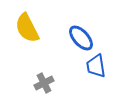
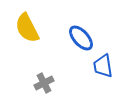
blue trapezoid: moved 7 px right
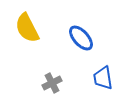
blue trapezoid: moved 12 px down
gray cross: moved 8 px right
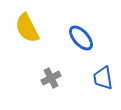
gray cross: moved 1 px left, 5 px up
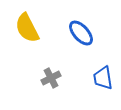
blue ellipse: moved 5 px up
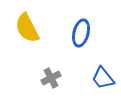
blue ellipse: rotated 56 degrees clockwise
blue trapezoid: rotated 30 degrees counterclockwise
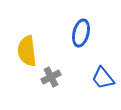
yellow semicircle: moved 23 px down; rotated 20 degrees clockwise
gray cross: moved 1 px up
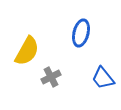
yellow semicircle: rotated 144 degrees counterclockwise
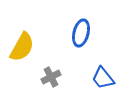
yellow semicircle: moved 5 px left, 4 px up
